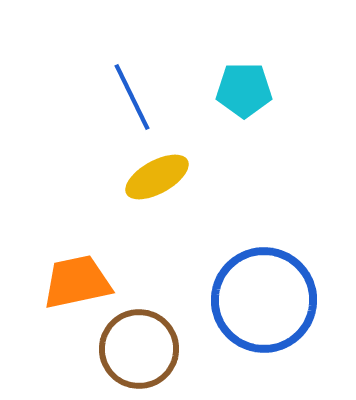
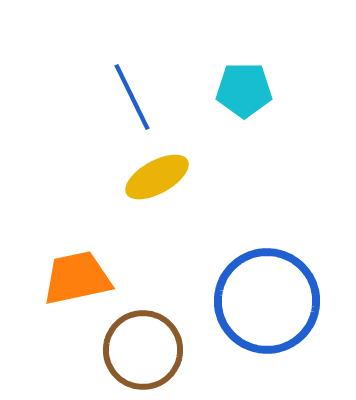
orange trapezoid: moved 4 px up
blue circle: moved 3 px right, 1 px down
brown circle: moved 4 px right, 1 px down
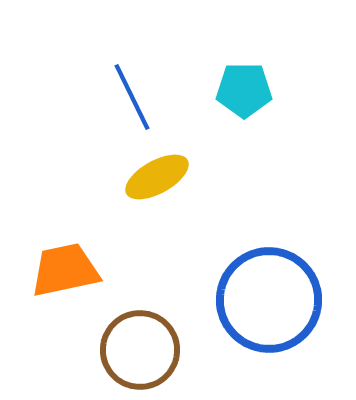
orange trapezoid: moved 12 px left, 8 px up
blue circle: moved 2 px right, 1 px up
brown circle: moved 3 px left
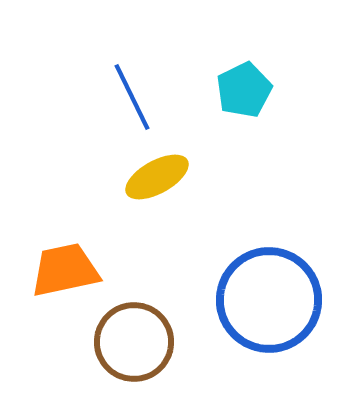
cyan pentagon: rotated 26 degrees counterclockwise
brown circle: moved 6 px left, 8 px up
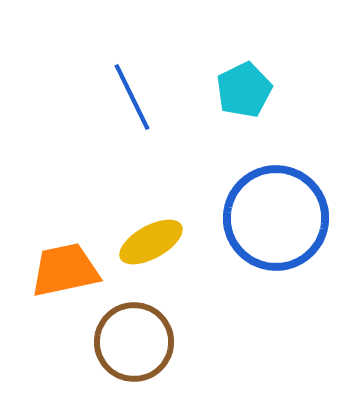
yellow ellipse: moved 6 px left, 65 px down
blue circle: moved 7 px right, 82 px up
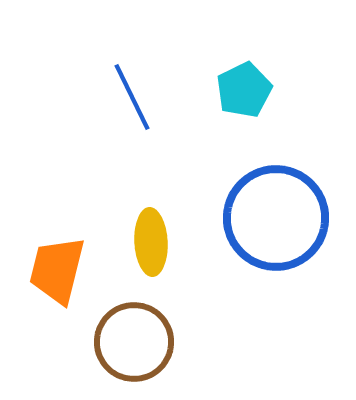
yellow ellipse: rotated 64 degrees counterclockwise
orange trapezoid: moved 8 px left; rotated 64 degrees counterclockwise
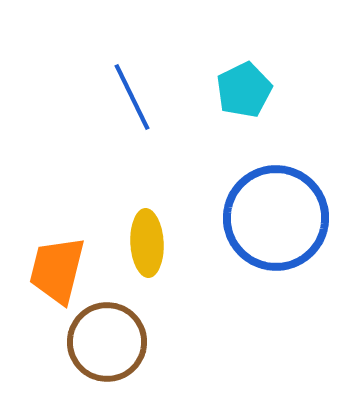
yellow ellipse: moved 4 px left, 1 px down
brown circle: moved 27 px left
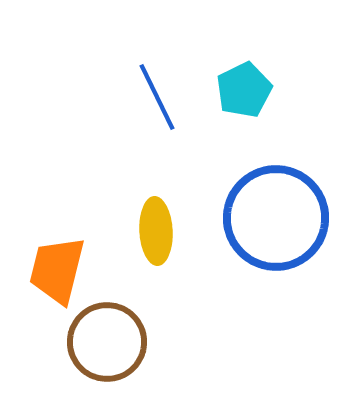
blue line: moved 25 px right
yellow ellipse: moved 9 px right, 12 px up
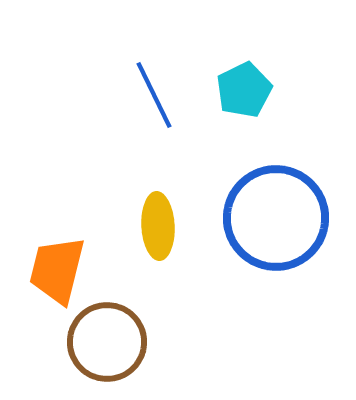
blue line: moved 3 px left, 2 px up
yellow ellipse: moved 2 px right, 5 px up
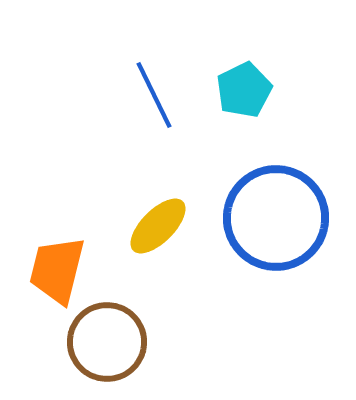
yellow ellipse: rotated 48 degrees clockwise
